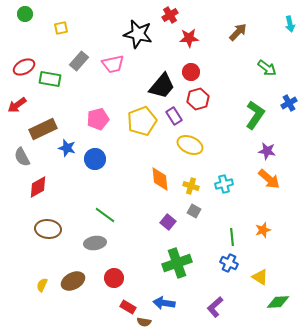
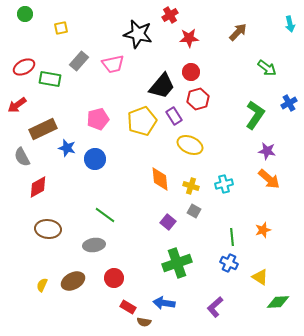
gray ellipse at (95, 243): moved 1 px left, 2 px down
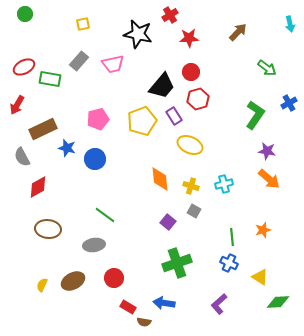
yellow square at (61, 28): moved 22 px right, 4 px up
red arrow at (17, 105): rotated 24 degrees counterclockwise
purple L-shape at (215, 307): moved 4 px right, 3 px up
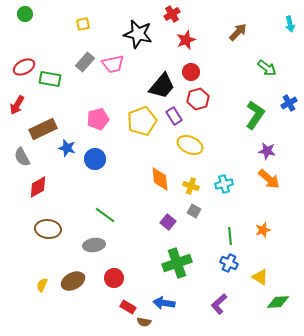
red cross at (170, 15): moved 2 px right, 1 px up
red star at (189, 38): moved 3 px left, 2 px down; rotated 18 degrees counterclockwise
gray rectangle at (79, 61): moved 6 px right, 1 px down
green line at (232, 237): moved 2 px left, 1 px up
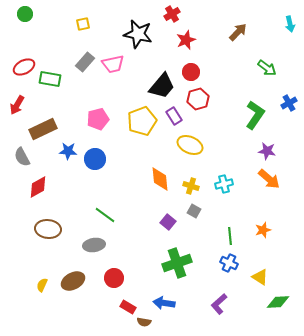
blue star at (67, 148): moved 1 px right, 3 px down; rotated 12 degrees counterclockwise
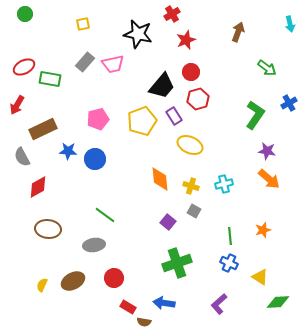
brown arrow at (238, 32): rotated 24 degrees counterclockwise
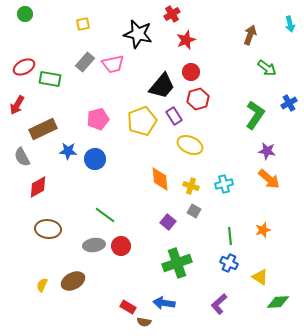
brown arrow at (238, 32): moved 12 px right, 3 px down
red circle at (114, 278): moved 7 px right, 32 px up
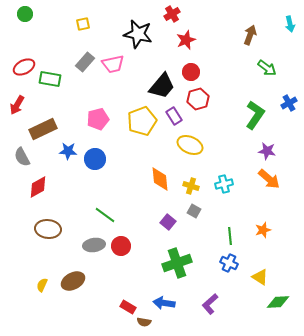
purple L-shape at (219, 304): moved 9 px left
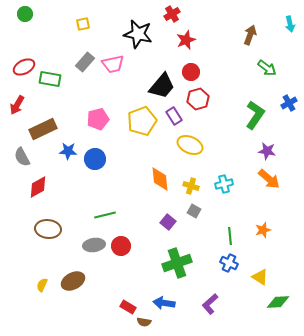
green line at (105, 215): rotated 50 degrees counterclockwise
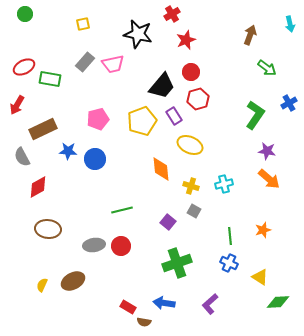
orange diamond at (160, 179): moved 1 px right, 10 px up
green line at (105, 215): moved 17 px right, 5 px up
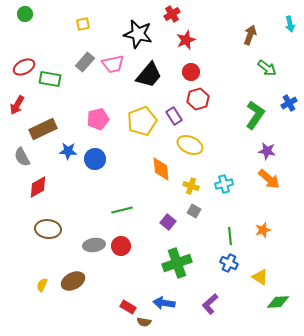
black trapezoid at (162, 86): moved 13 px left, 11 px up
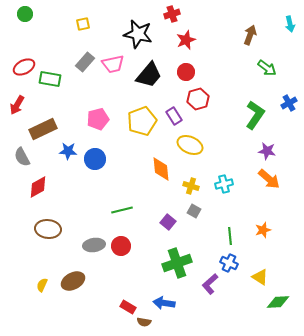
red cross at (172, 14): rotated 14 degrees clockwise
red circle at (191, 72): moved 5 px left
purple L-shape at (210, 304): moved 20 px up
